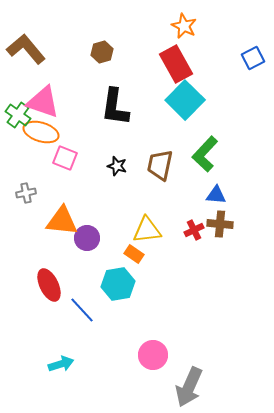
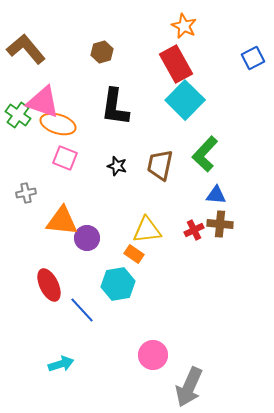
orange ellipse: moved 17 px right, 8 px up
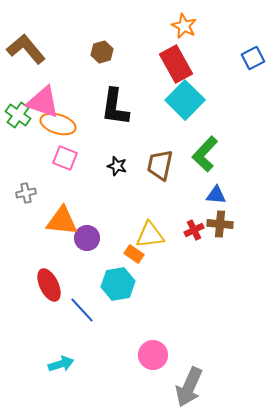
yellow triangle: moved 3 px right, 5 px down
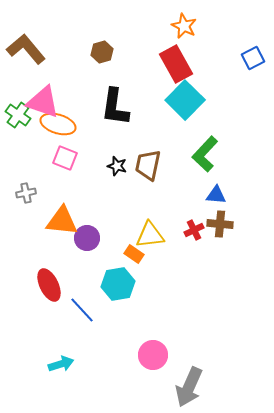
brown trapezoid: moved 12 px left
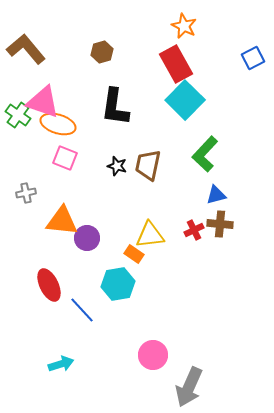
blue triangle: rotated 20 degrees counterclockwise
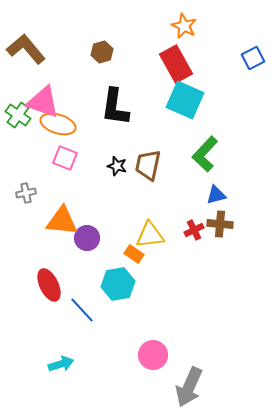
cyan square: rotated 21 degrees counterclockwise
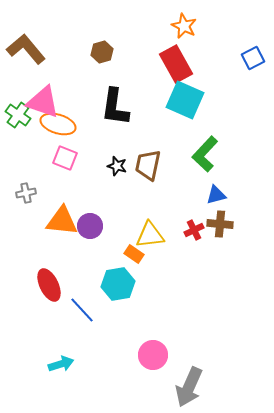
purple circle: moved 3 px right, 12 px up
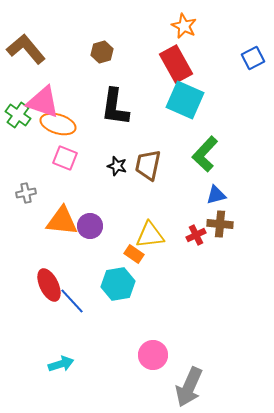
red cross: moved 2 px right, 5 px down
blue line: moved 10 px left, 9 px up
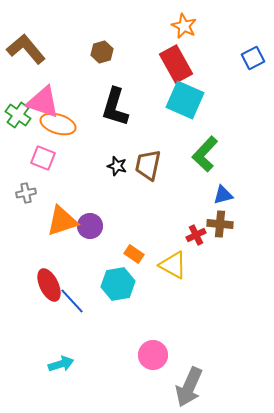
black L-shape: rotated 9 degrees clockwise
pink square: moved 22 px left
blue triangle: moved 7 px right
orange triangle: rotated 24 degrees counterclockwise
yellow triangle: moved 23 px right, 30 px down; rotated 36 degrees clockwise
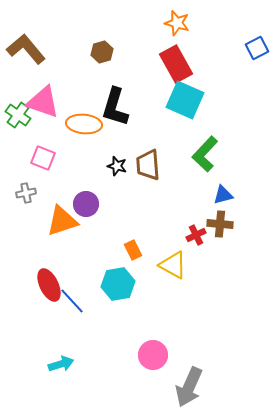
orange star: moved 7 px left, 3 px up; rotated 10 degrees counterclockwise
blue square: moved 4 px right, 10 px up
orange ellipse: moved 26 px right; rotated 12 degrees counterclockwise
brown trapezoid: rotated 16 degrees counterclockwise
purple circle: moved 4 px left, 22 px up
orange rectangle: moved 1 px left, 4 px up; rotated 30 degrees clockwise
